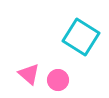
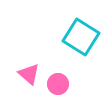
pink circle: moved 4 px down
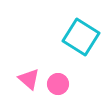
pink triangle: moved 5 px down
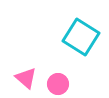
pink triangle: moved 3 px left, 1 px up
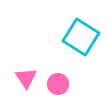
pink triangle: rotated 15 degrees clockwise
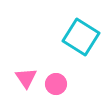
pink circle: moved 2 px left
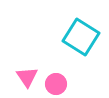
pink triangle: moved 1 px right, 1 px up
